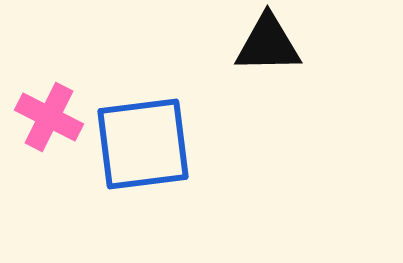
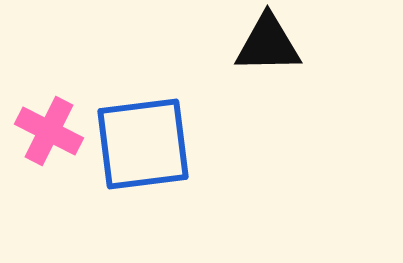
pink cross: moved 14 px down
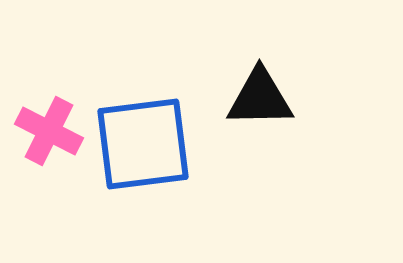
black triangle: moved 8 px left, 54 px down
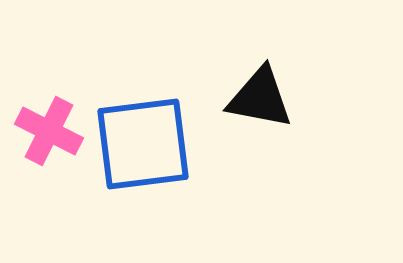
black triangle: rotated 12 degrees clockwise
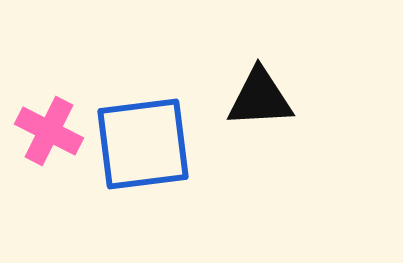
black triangle: rotated 14 degrees counterclockwise
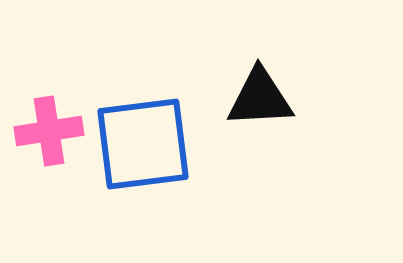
pink cross: rotated 36 degrees counterclockwise
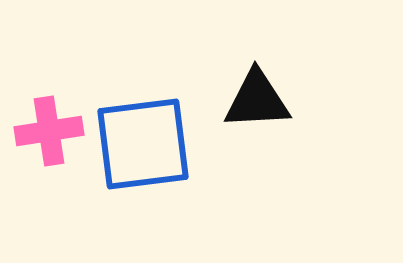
black triangle: moved 3 px left, 2 px down
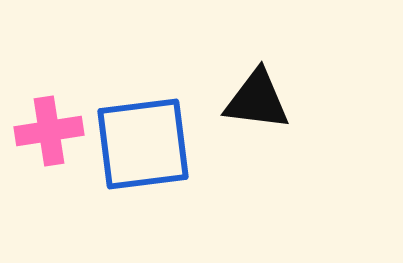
black triangle: rotated 10 degrees clockwise
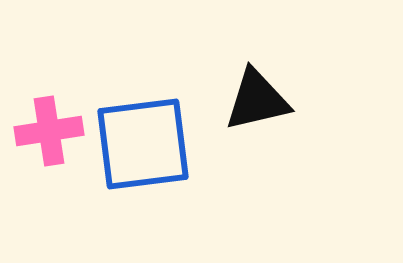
black triangle: rotated 20 degrees counterclockwise
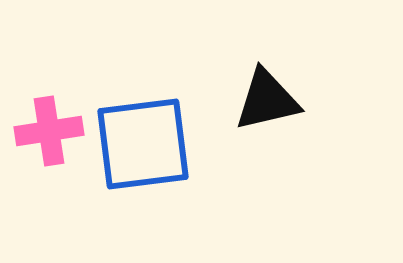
black triangle: moved 10 px right
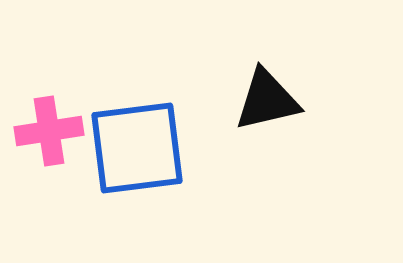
blue square: moved 6 px left, 4 px down
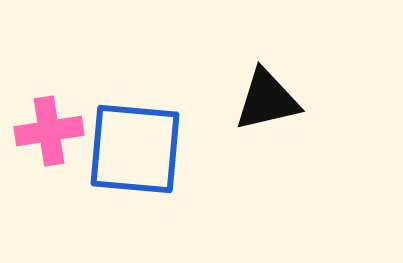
blue square: moved 2 px left, 1 px down; rotated 12 degrees clockwise
